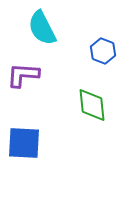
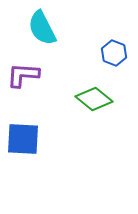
blue hexagon: moved 11 px right, 2 px down
green diamond: moved 2 px right, 6 px up; rotated 45 degrees counterclockwise
blue square: moved 1 px left, 4 px up
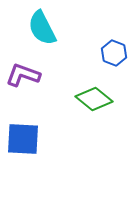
purple L-shape: rotated 16 degrees clockwise
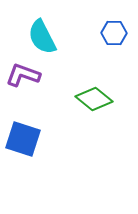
cyan semicircle: moved 9 px down
blue hexagon: moved 20 px up; rotated 20 degrees counterclockwise
blue square: rotated 15 degrees clockwise
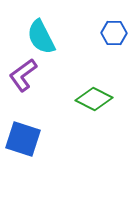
cyan semicircle: moved 1 px left
purple L-shape: rotated 56 degrees counterclockwise
green diamond: rotated 12 degrees counterclockwise
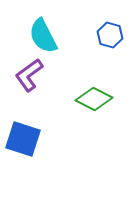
blue hexagon: moved 4 px left, 2 px down; rotated 15 degrees clockwise
cyan semicircle: moved 2 px right, 1 px up
purple L-shape: moved 6 px right
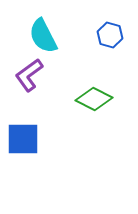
blue square: rotated 18 degrees counterclockwise
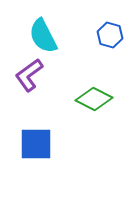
blue square: moved 13 px right, 5 px down
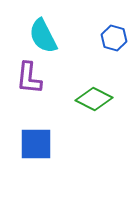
blue hexagon: moved 4 px right, 3 px down
purple L-shape: moved 3 px down; rotated 48 degrees counterclockwise
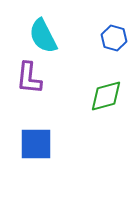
green diamond: moved 12 px right, 3 px up; rotated 42 degrees counterclockwise
